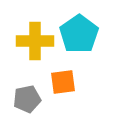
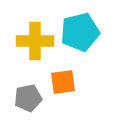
cyan pentagon: moved 1 px right, 2 px up; rotated 21 degrees clockwise
gray pentagon: moved 1 px right, 1 px up
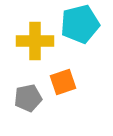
cyan pentagon: moved 8 px up
orange square: rotated 12 degrees counterclockwise
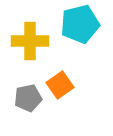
yellow cross: moved 5 px left
orange square: moved 3 px left, 3 px down; rotated 16 degrees counterclockwise
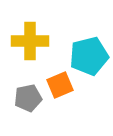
cyan pentagon: moved 9 px right, 32 px down
orange square: rotated 12 degrees clockwise
